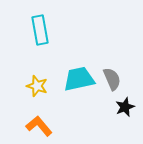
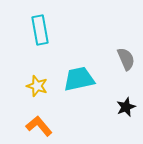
gray semicircle: moved 14 px right, 20 px up
black star: moved 1 px right
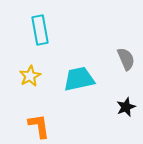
yellow star: moved 7 px left, 10 px up; rotated 25 degrees clockwise
orange L-shape: rotated 32 degrees clockwise
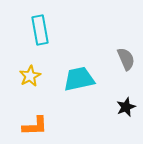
orange L-shape: moved 4 px left; rotated 96 degrees clockwise
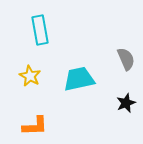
yellow star: rotated 15 degrees counterclockwise
black star: moved 4 px up
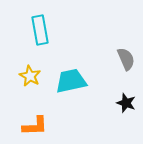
cyan trapezoid: moved 8 px left, 2 px down
black star: rotated 30 degrees counterclockwise
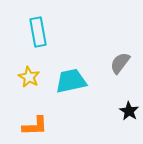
cyan rectangle: moved 2 px left, 2 px down
gray semicircle: moved 6 px left, 4 px down; rotated 120 degrees counterclockwise
yellow star: moved 1 px left, 1 px down
black star: moved 3 px right, 8 px down; rotated 12 degrees clockwise
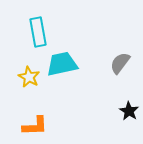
cyan trapezoid: moved 9 px left, 17 px up
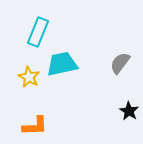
cyan rectangle: rotated 32 degrees clockwise
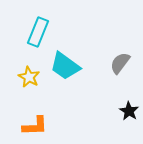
cyan trapezoid: moved 3 px right, 2 px down; rotated 132 degrees counterclockwise
